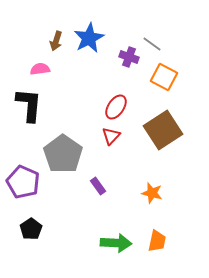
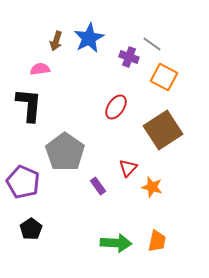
red triangle: moved 17 px right, 32 px down
gray pentagon: moved 2 px right, 2 px up
orange star: moved 6 px up
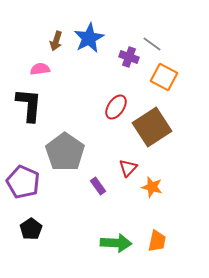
brown square: moved 11 px left, 3 px up
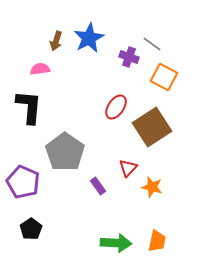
black L-shape: moved 2 px down
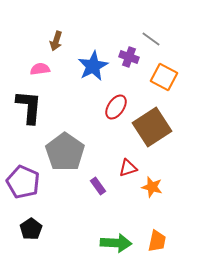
blue star: moved 4 px right, 28 px down
gray line: moved 1 px left, 5 px up
red triangle: rotated 30 degrees clockwise
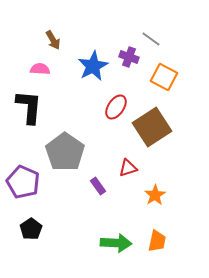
brown arrow: moved 3 px left, 1 px up; rotated 48 degrees counterclockwise
pink semicircle: rotated 12 degrees clockwise
orange star: moved 3 px right, 8 px down; rotated 25 degrees clockwise
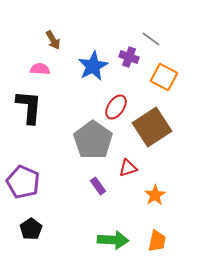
gray pentagon: moved 28 px right, 12 px up
green arrow: moved 3 px left, 3 px up
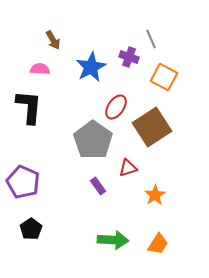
gray line: rotated 30 degrees clockwise
blue star: moved 2 px left, 1 px down
orange trapezoid: moved 1 px right, 3 px down; rotated 20 degrees clockwise
